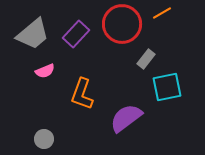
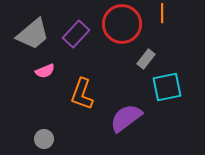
orange line: rotated 60 degrees counterclockwise
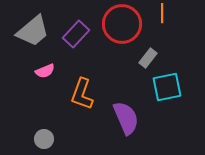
gray trapezoid: moved 3 px up
gray rectangle: moved 2 px right, 1 px up
purple semicircle: rotated 104 degrees clockwise
